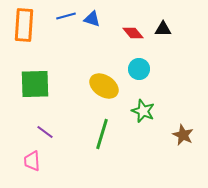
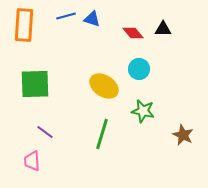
green star: rotated 10 degrees counterclockwise
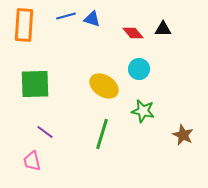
pink trapezoid: rotated 10 degrees counterclockwise
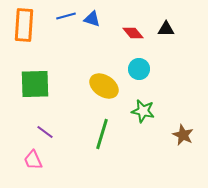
black triangle: moved 3 px right
pink trapezoid: moved 1 px right, 1 px up; rotated 10 degrees counterclockwise
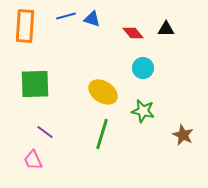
orange rectangle: moved 1 px right, 1 px down
cyan circle: moved 4 px right, 1 px up
yellow ellipse: moved 1 px left, 6 px down
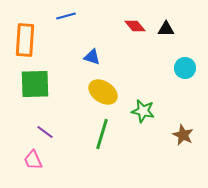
blue triangle: moved 38 px down
orange rectangle: moved 14 px down
red diamond: moved 2 px right, 7 px up
cyan circle: moved 42 px right
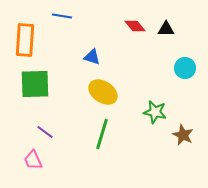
blue line: moved 4 px left; rotated 24 degrees clockwise
green star: moved 12 px right, 1 px down
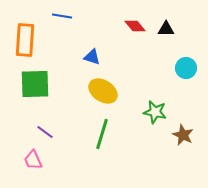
cyan circle: moved 1 px right
yellow ellipse: moved 1 px up
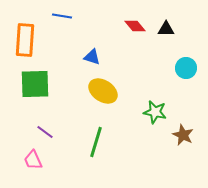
green line: moved 6 px left, 8 px down
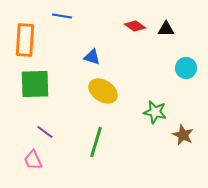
red diamond: rotated 15 degrees counterclockwise
